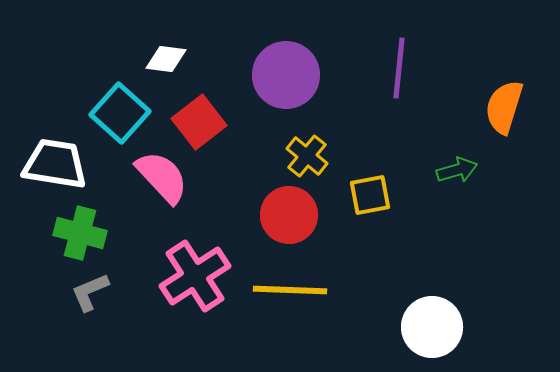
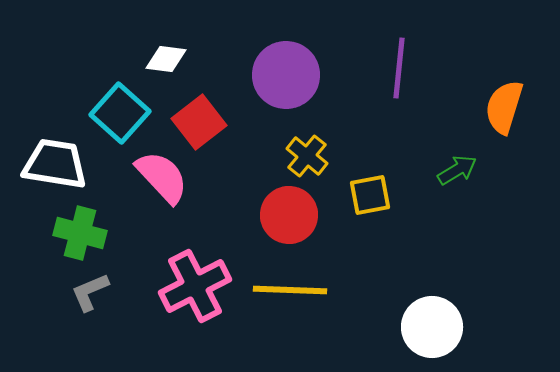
green arrow: rotated 15 degrees counterclockwise
pink cross: moved 10 px down; rotated 6 degrees clockwise
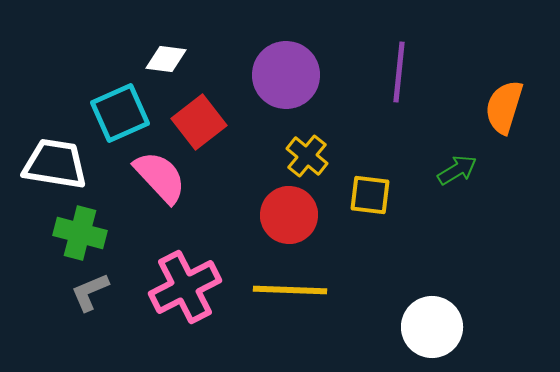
purple line: moved 4 px down
cyan square: rotated 24 degrees clockwise
pink semicircle: moved 2 px left
yellow square: rotated 18 degrees clockwise
pink cross: moved 10 px left, 1 px down
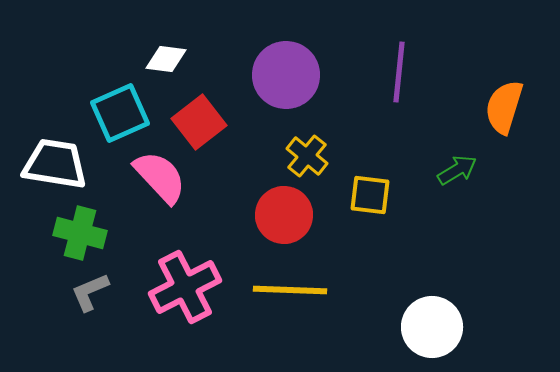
red circle: moved 5 px left
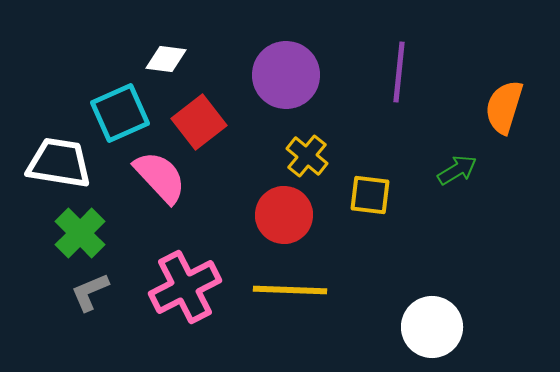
white trapezoid: moved 4 px right, 1 px up
green cross: rotated 30 degrees clockwise
